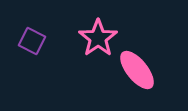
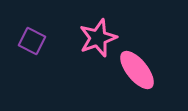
pink star: rotated 15 degrees clockwise
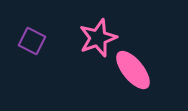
pink ellipse: moved 4 px left
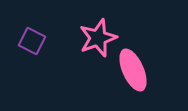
pink ellipse: rotated 15 degrees clockwise
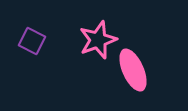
pink star: moved 2 px down
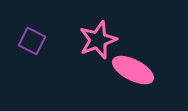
pink ellipse: rotated 39 degrees counterclockwise
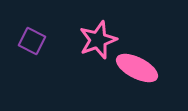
pink ellipse: moved 4 px right, 2 px up
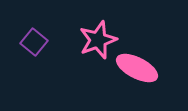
purple square: moved 2 px right, 1 px down; rotated 12 degrees clockwise
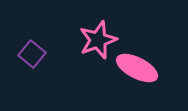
purple square: moved 2 px left, 12 px down
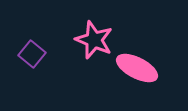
pink star: moved 4 px left; rotated 30 degrees counterclockwise
